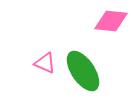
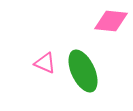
green ellipse: rotated 9 degrees clockwise
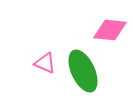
pink diamond: moved 1 px left, 9 px down
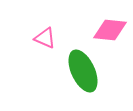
pink triangle: moved 25 px up
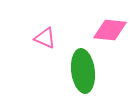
green ellipse: rotated 18 degrees clockwise
